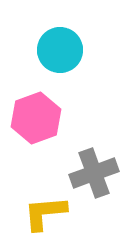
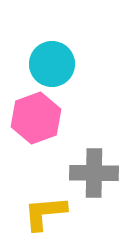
cyan circle: moved 8 px left, 14 px down
gray cross: rotated 21 degrees clockwise
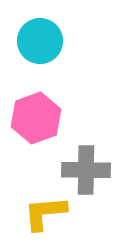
cyan circle: moved 12 px left, 23 px up
gray cross: moved 8 px left, 3 px up
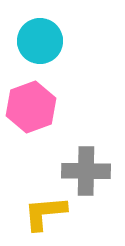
pink hexagon: moved 5 px left, 11 px up
gray cross: moved 1 px down
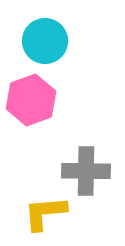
cyan circle: moved 5 px right
pink hexagon: moved 7 px up
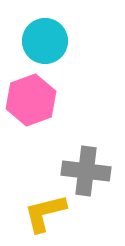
gray cross: rotated 6 degrees clockwise
yellow L-shape: rotated 9 degrees counterclockwise
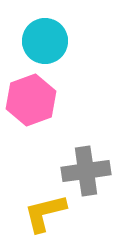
gray cross: rotated 15 degrees counterclockwise
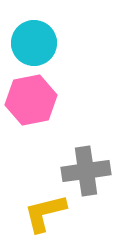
cyan circle: moved 11 px left, 2 px down
pink hexagon: rotated 9 degrees clockwise
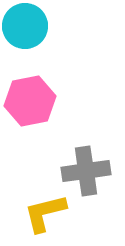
cyan circle: moved 9 px left, 17 px up
pink hexagon: moved 1 px left, 1 px down
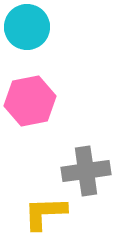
cyan circle: moved 2 px right, 1 px down
yellow L-shape: rotated 12 degrees clockwise
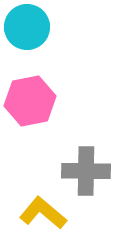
gray cross: rotated 9 degrees clockwise
yellow L-shape: moved 2 px left; rotated 42 degrees clockwise
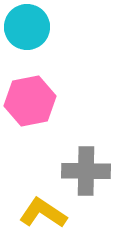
yellow L-shape: rotated 6 degrees counterclockwise
